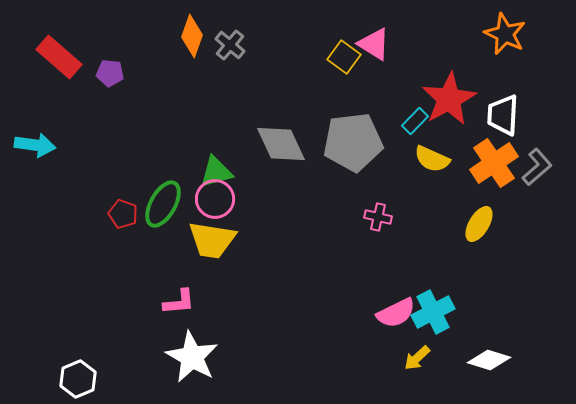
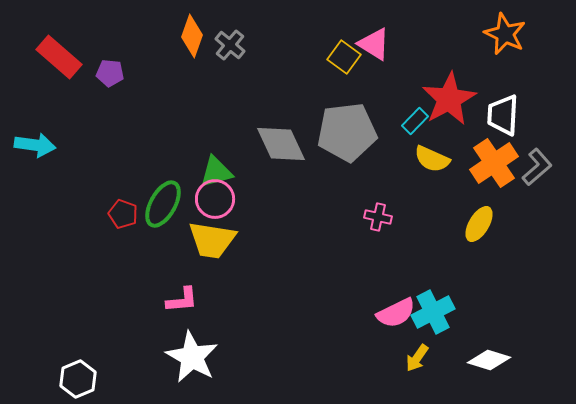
gray pentagon: moved 6 px left, 10 px up
pink L-shape: moved 3 px right, 2 px up
yellow arrow: rotated 12 degrees counterclockwise
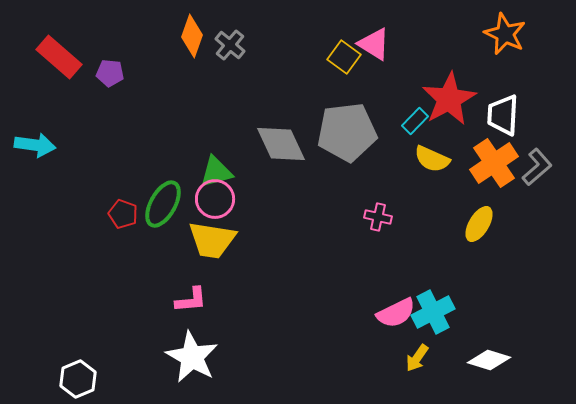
pink L-shape: moved 9 px right
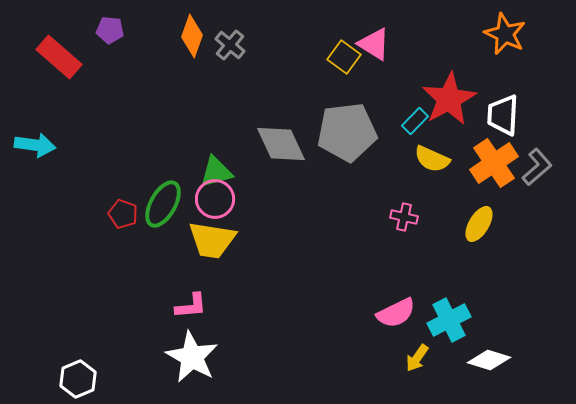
purple pentagon: moved 43 px up
pink cross: moved 26 px right
pink L-shape: moved 6 px down
cyan cross: moved 16 px right, 8 px down
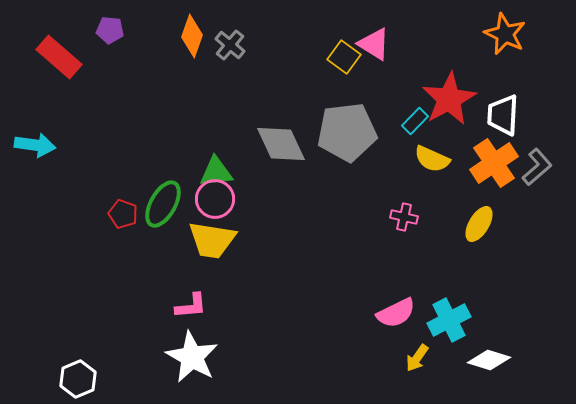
green triangle: rotated 9 degrees clockwise
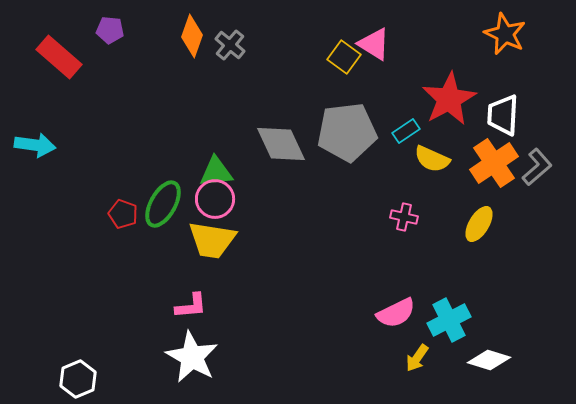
cyan rectangle: moved 9 px left, 10 px down; rotated 12 degrees clockwise
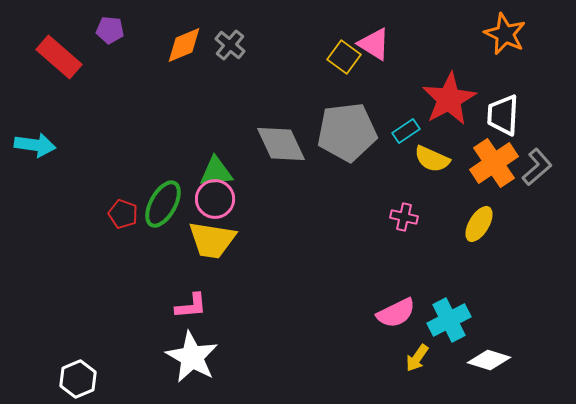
orange diamond: moved 8 px left, 9 px down; rotated 48 degrees clockwise
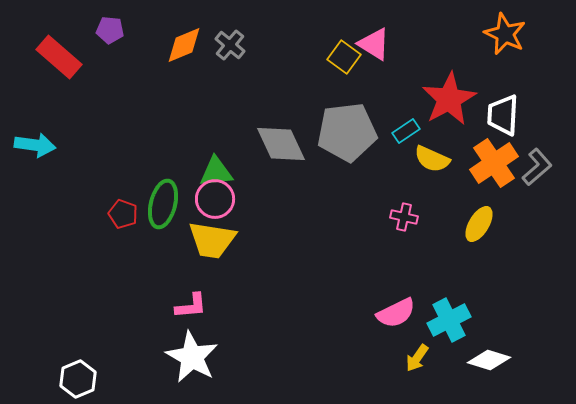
green ellipse: rotated 15 degrees counterclockwise
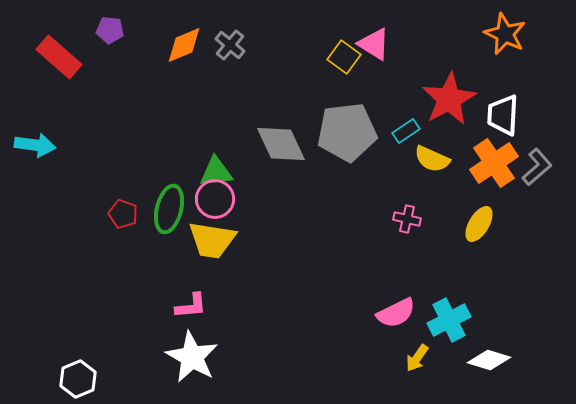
green ellipse: moved 6 px right, 5 px down
pink cross: moved 3 px right, 2 px down
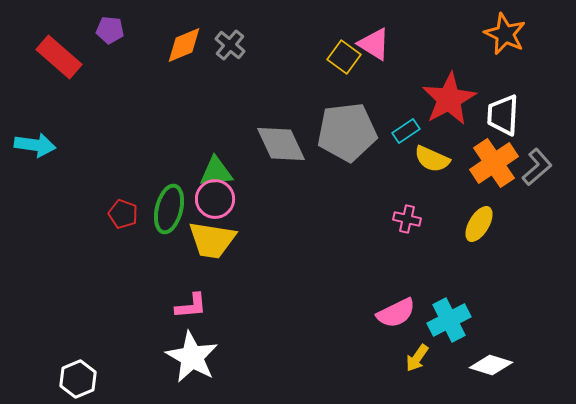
white diamond: moved 2 px right, 5 px down
